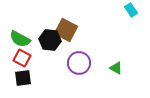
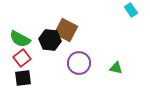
red square: rotated 24 degrees clockwise
green triangle: rotated 16 degrees counterclockwise
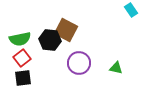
green semicircle: rotated 40 degrees counterclockwise
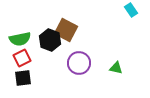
black hexagon: rotated 15 degrees clockwise
red square: rotated 12 degrees clockwise
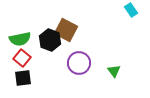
red square: rotated 24 degrees counterclockwise
green triangle: moved 2 px left, 3 px down; rotated 40 degrees clockwise
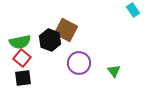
cyan rectangle: moved 2 px right
green semicircle: moved 3 px down
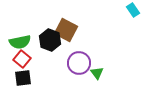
red square: moved 1 px down
green triangle: moved 17 px left, 2 px down
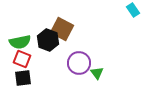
brown square: moved 4 px left, 1 px up
black hexagon: moved 2 px left
red square: rotated 18 degrees counterclockwise
